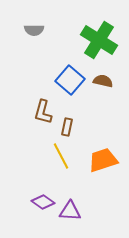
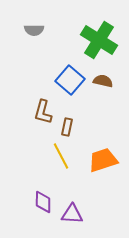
purple diamond: rotated 55 degrees clockwise
purple triangle: moved 2 px right, 3 px down
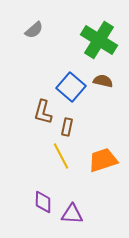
gray semicircle: rotated 42 degrees counterclockwise
blue square: moved 1 px right, 7 px down
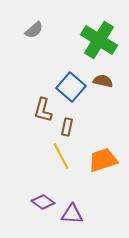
brown L-shape: moved 2 px up
purple diamond: rotated 55 degrees counterclockwise
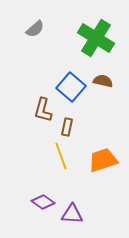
gray semicircle: moved 1 px right, 1 px up
green cross: moved 3 px left, 2 px up
yellow line: rotated 8 degrees clockwise
